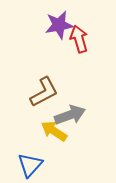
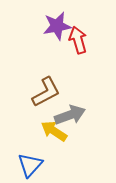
purple star: moved 2 px left, 1 px down
red arrow: moved 1 px left, 1 px down
brown L-shape: moved 2 px right
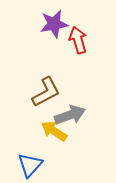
purple star: moved 3 px left, 2 px up
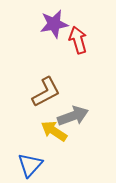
gray arrow: moved 3 px right, 1 px down
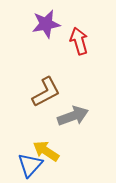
purple star: moved 8 px left
red arrow: moved 1 px right, 1 px down
yellow arrow: moved 8 px left, 20 px down
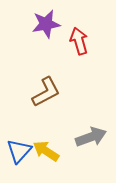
gray arrow: moved 18 px right, 21 px down
blue triangle: moved 11 px left, 14 px up
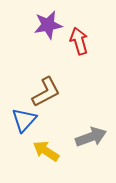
purple star: moved 2 px right, 1 px down
blue triangle: moved 5 px right, 31 px up
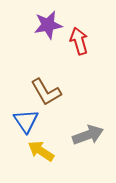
brown L-shape: rotated 88 degrees clockwise
blue triangle: moved 2 px right, 1 px down; rotated 16 degrees counterclockwise
gray arrow: moved 3 px left, 2 px up
yellow arrow: moved 5 px left
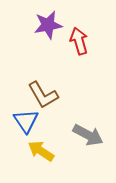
brown L-shape: moved 3 px left, 3 px down
gray arrow: rotated 48 degrees clockwise
